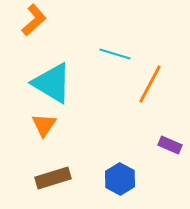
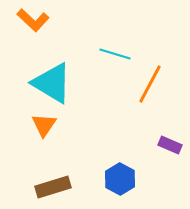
orange L-shape: moved 1 px left; rotated 84 degrees clockwise
brown rectangle: moved 9 px down
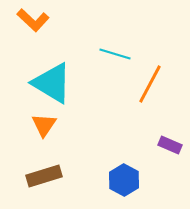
blue hexagon: moved 4 px right, 1 px down
brown rectangle: moved 9 px left, 11 px up
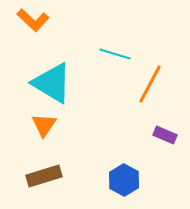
purple rectangle: moved 5 px left, 10 px up
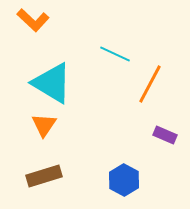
cyan line: rotated 8 degrees clockwise
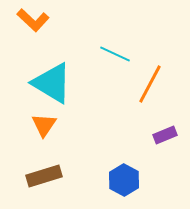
purple rectangle: rotated 45 degrees counterclockwise
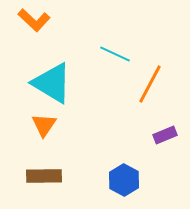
orange L-shape: moved 1 px right
brown rectangle: rotated 16 degrees clockwise
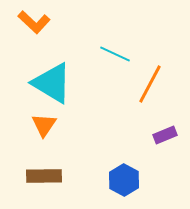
orange L-shape: moved 2 px down
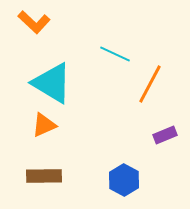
orange triangle: rotated 32 degrees clockwise
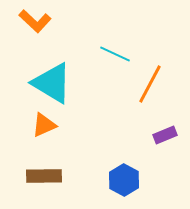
orange L-shape: moved 1 px right, 1 px up
